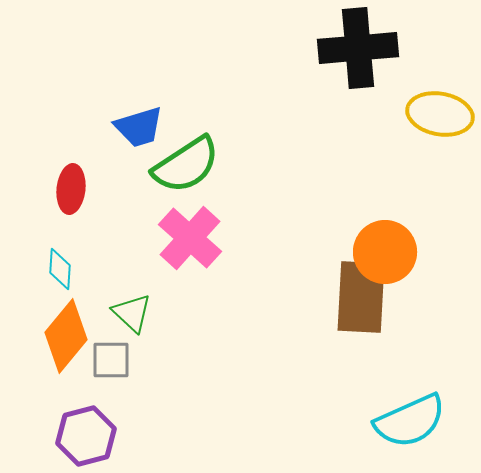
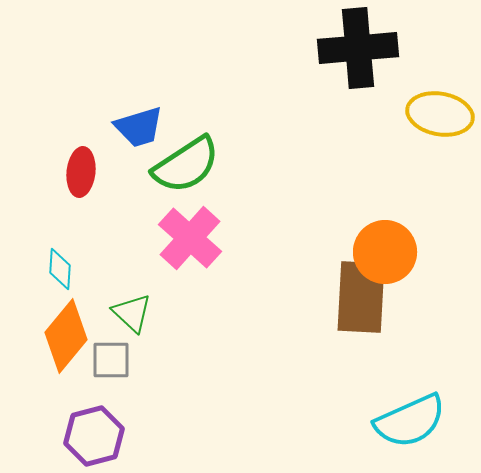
red ellipse: moved 10 px right, 17 px up
purple hexagon: moved 8 px right
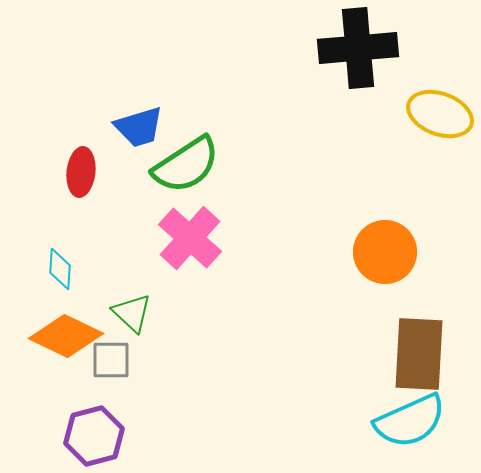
yellow ellipse: rotated 10 degrees clockwise
brown rectangle: moved 58 px right, 57 px down
orange diamond: rotated 76 degrees clockwise
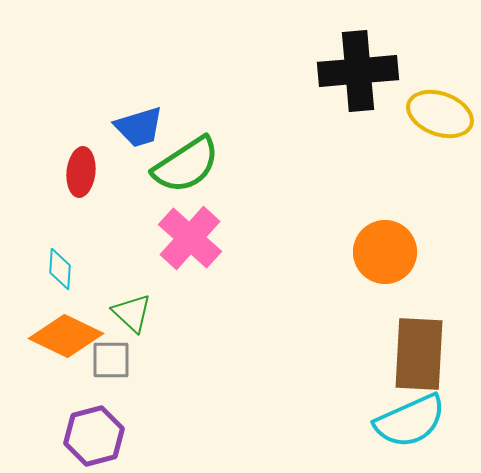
black cross: moved 23 px down
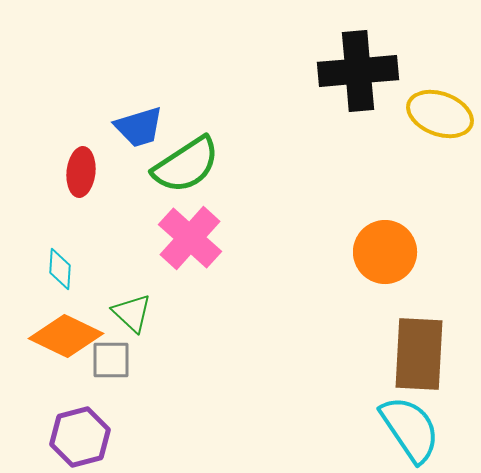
cyan semicircle: moved 8 px down; rotated 100 degrees counterclockwise
purple hexagon: moved 14 px left, 1 px down
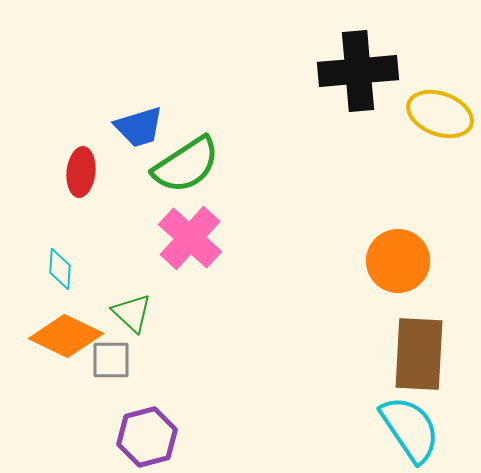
orange circle: moved 13 px right, 9 px down
purple hexagon: moved 67 px right
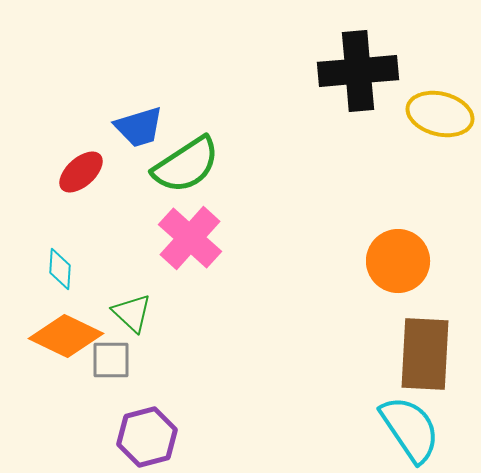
yellow ellipse: rotated 6 degrees counterclockwise
red ellipse: rotated 42 degrees clockwise
brown rectangle: moved 6 px right
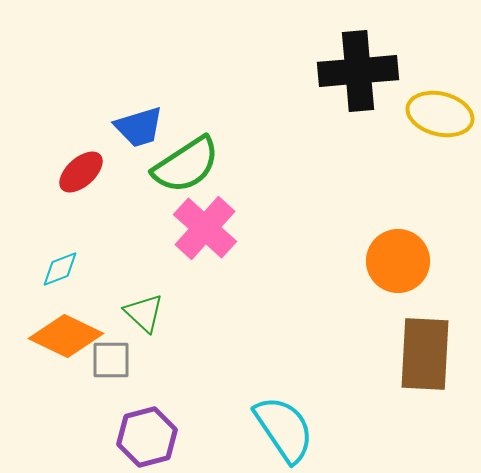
pink cross: moved 15 px right, 10 px up
cyan diamond: rotated 66 degrees clockwise
green triangle: moved 12 px right
cyan semicircle: moved 126 px left
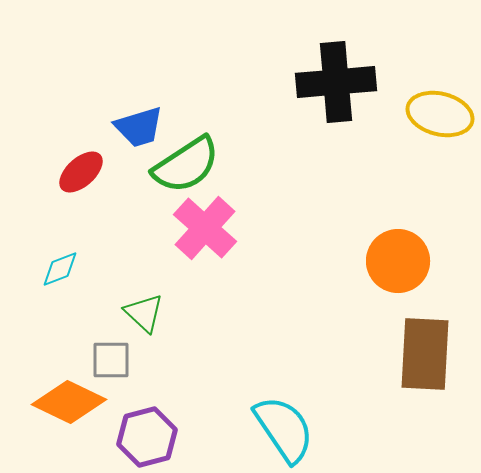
black cross: moved 22 px left, 11 px down
orange diamond: moved 3 px right, 66 px down
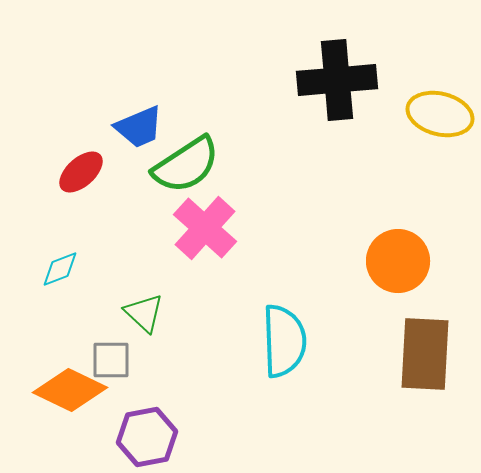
black cross: moved 1 px right, 2 px up
blue trapezoid: rotated 6 degrees counterclockwise
orange diamond: moved 1 px right, 12 px up
cyan semicircle: moved 88 px up; rotated 32 degrees clockwise
purple hexagon: rotated 4 degrees clockwise
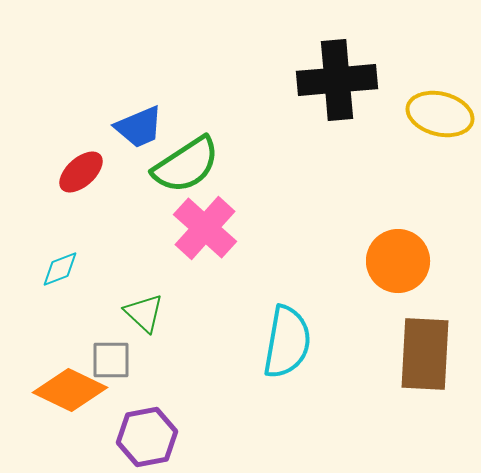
cyan semicircle: moved 3 px right, 1 px down; rotated 12 degrees clockwise
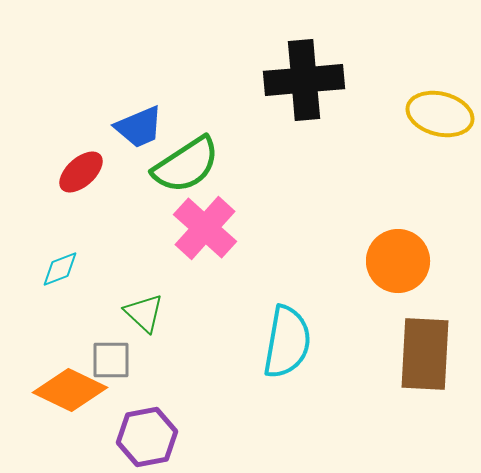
black cross: moved 33 px left
